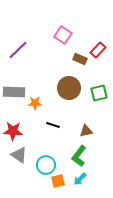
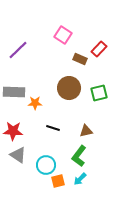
red rectangle: moved 1 px right, 1 px up
black line: moved 3 px down
gray triangle: moved 1 px left
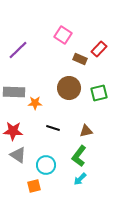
orange square: moved 24 px left, 5 px down
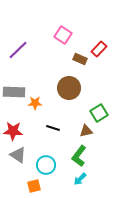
green square: moved 20 px down; rotated 18 degrees counterclockwise
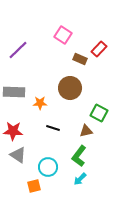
brown circle: moved 1 px right
orange star: moved 5 px right
green square: rotated 30 degrees counterclockwise
cyan circle: moved 2 px right, 2 px down
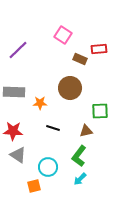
red rectangle: rotated 42 degrees clockwise
green square: moved 1 px right, 2 px up; rotated 30 degrees counterclockwise
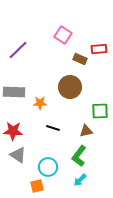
brown circle: moved 1 px up
cyan arrow: moved 1 px down
orange square: moved 3 px right
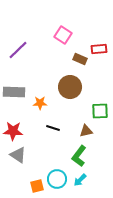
cyan circle: moved 9 px right, 12 px down
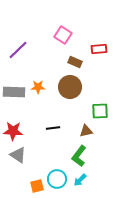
brown rectangle: moved 5 px left, 3 px down
orange star: moved 2 px left, 16 px up
black line: rotated 24 degrees counterclockwise
